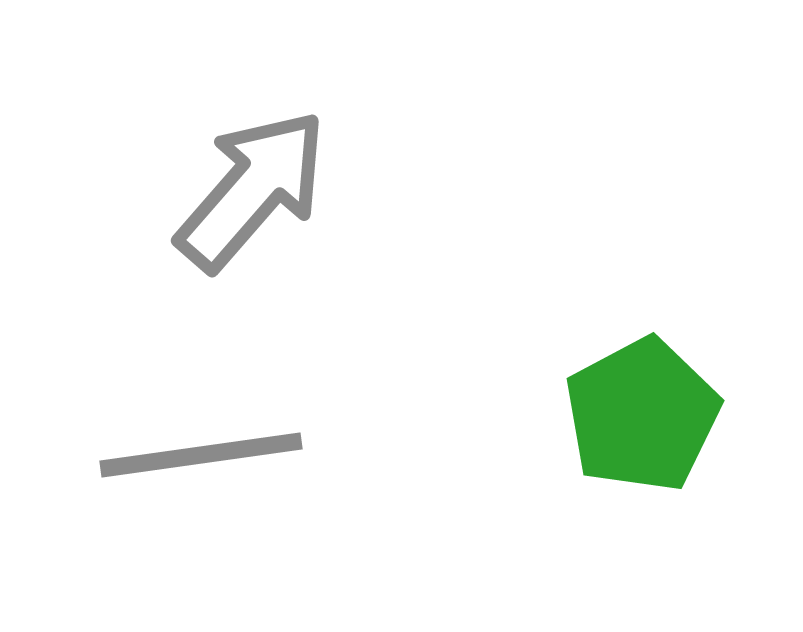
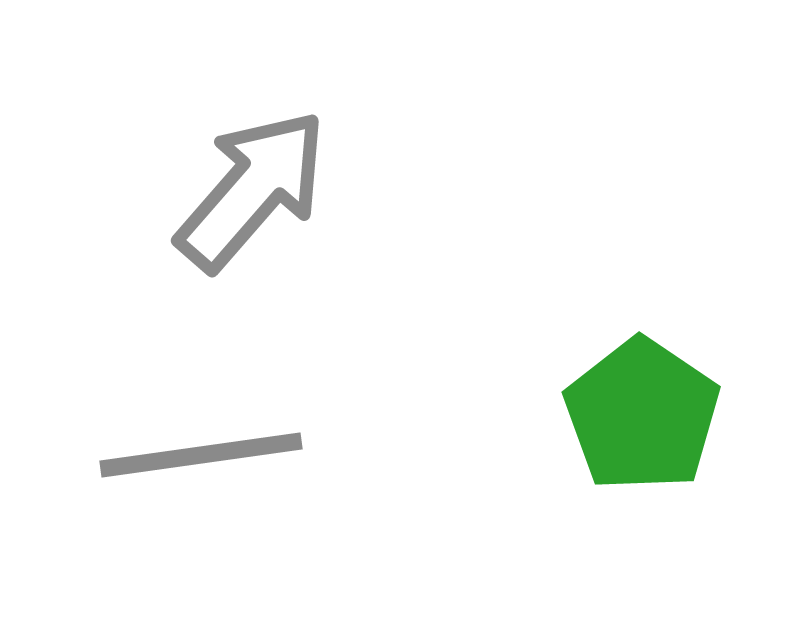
green pentagon: rotated 10 degrees counterclockwise
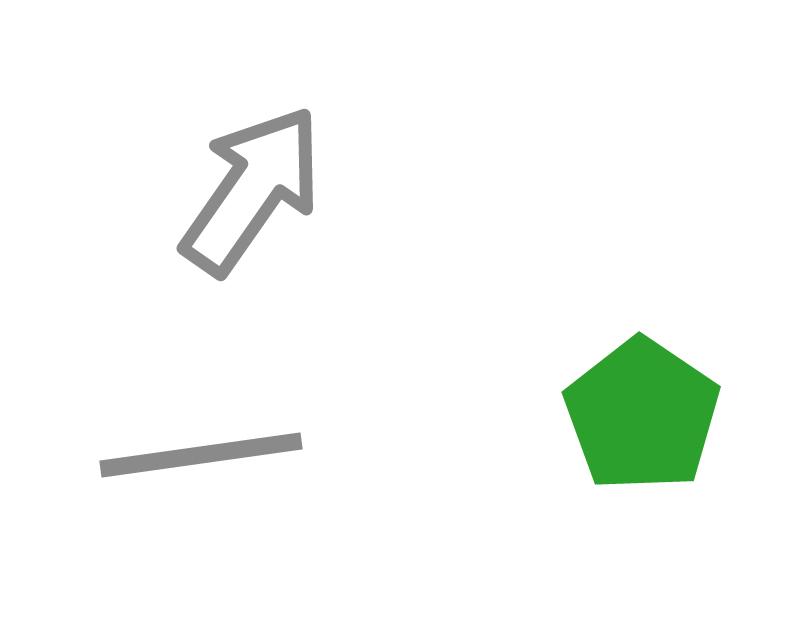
gray arrow: rotated 6 degrees counterclockwise
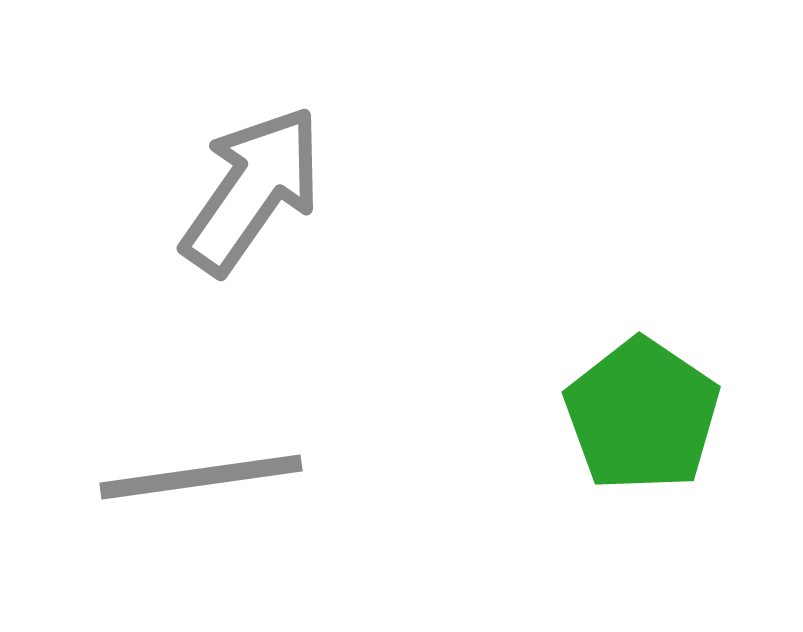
gray line: moved 22 px down
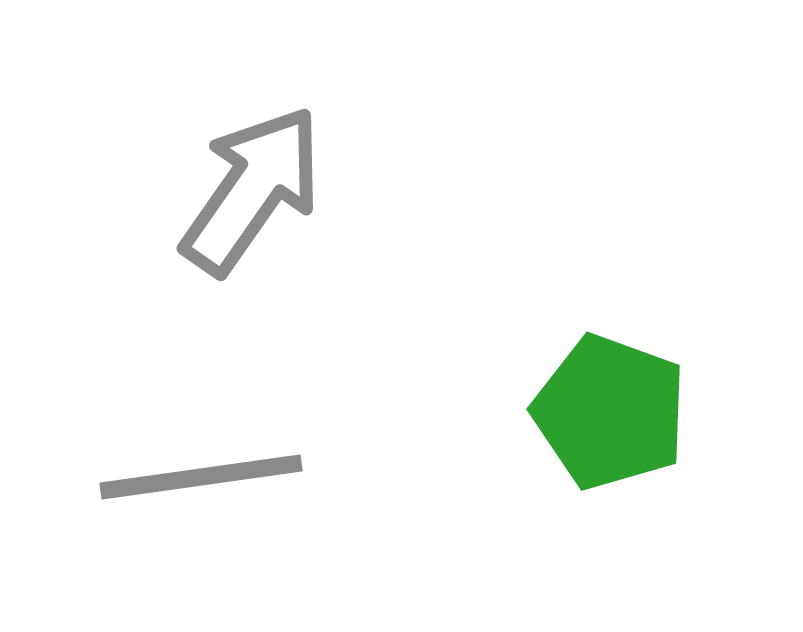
green pentagon: moved 32 px left, 3 px up; rotated 14 degrees counterclockwise
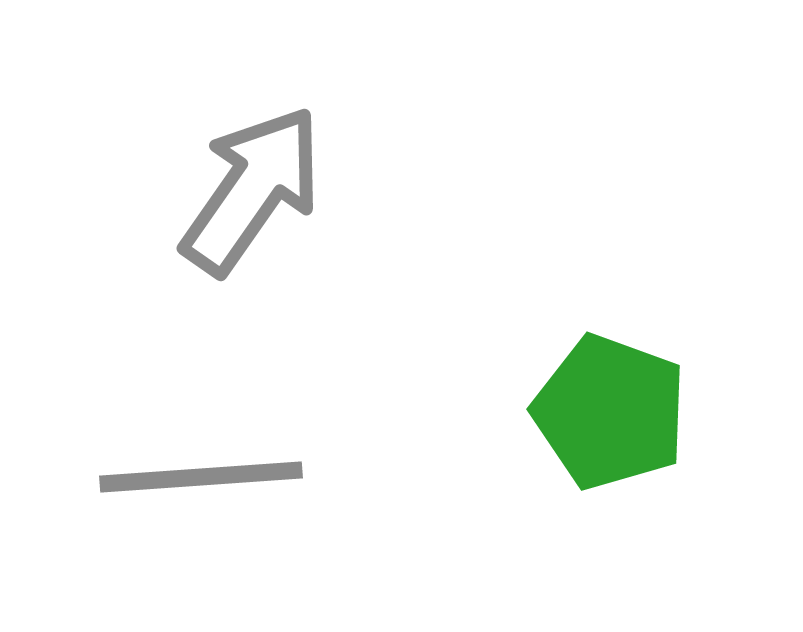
gray line: rotated 4 degrees clockwise
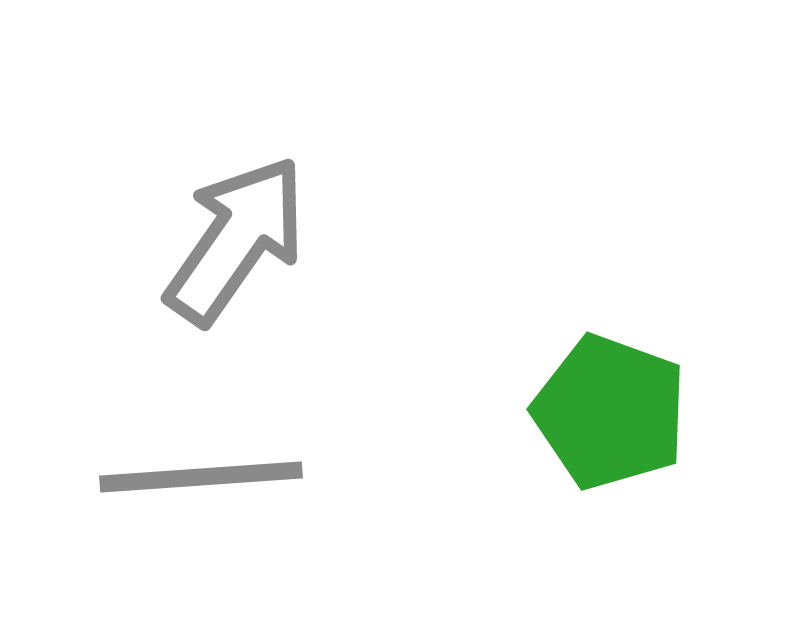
gray arrow: moved 16 px left, 50 px down
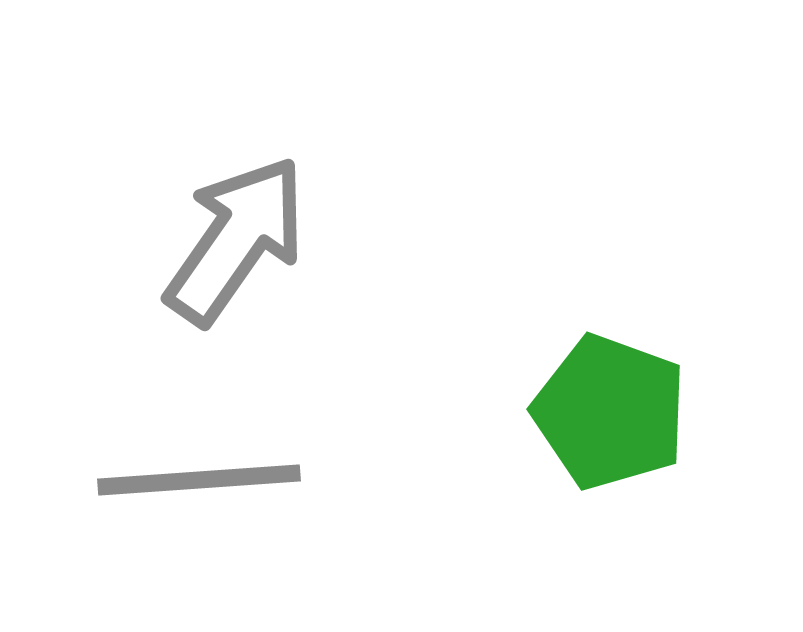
gray line: moved 2 px left, 3 px down
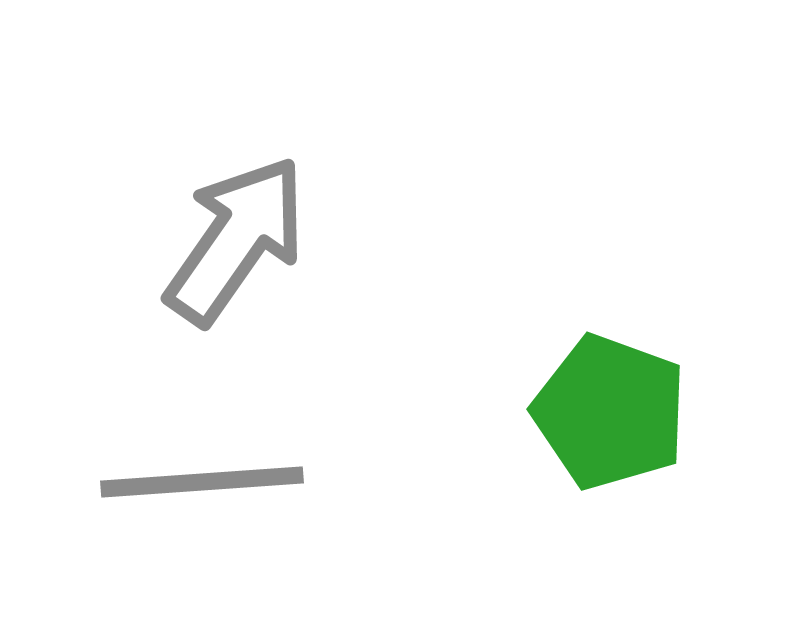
gray line: moved 3 px right, 2 px down
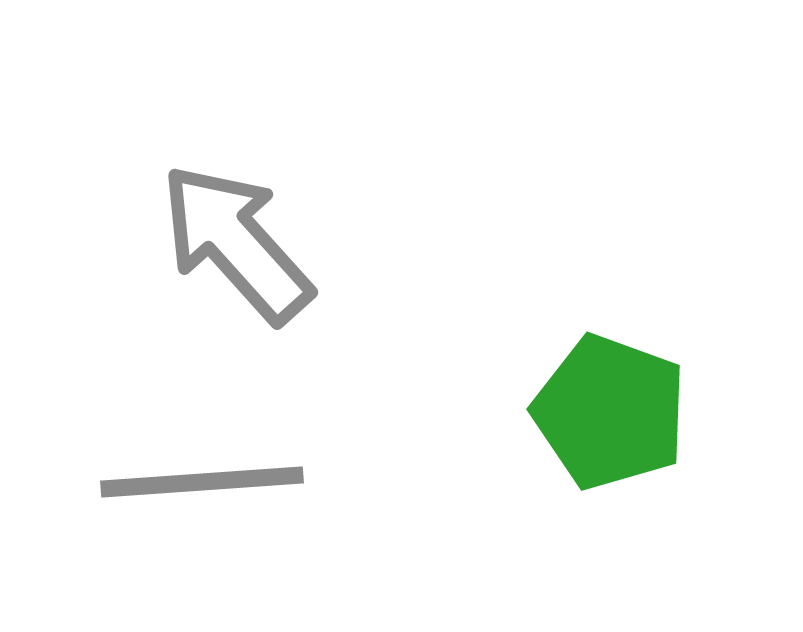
gray arrow: moved 3 px down; rotated 77 degrees counterclockwise
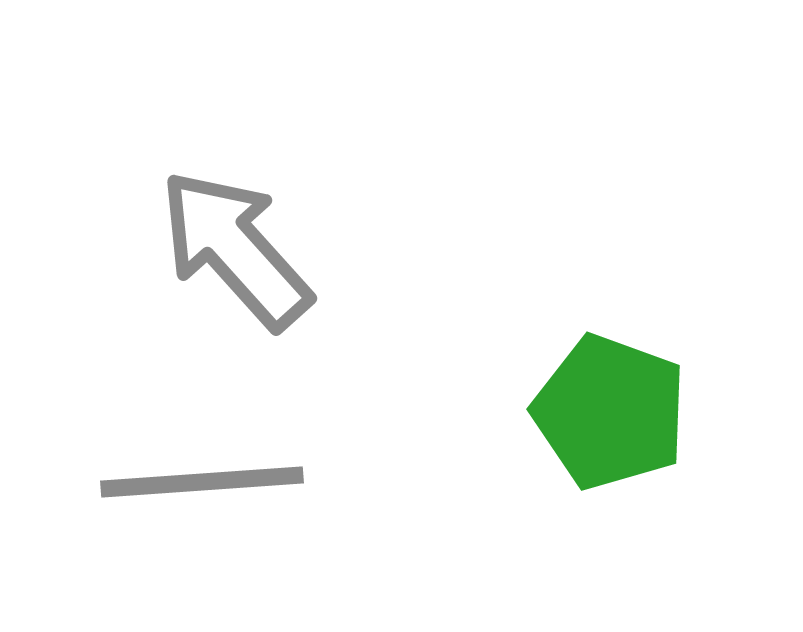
gray arrow: moved 1 px left, 6 px down
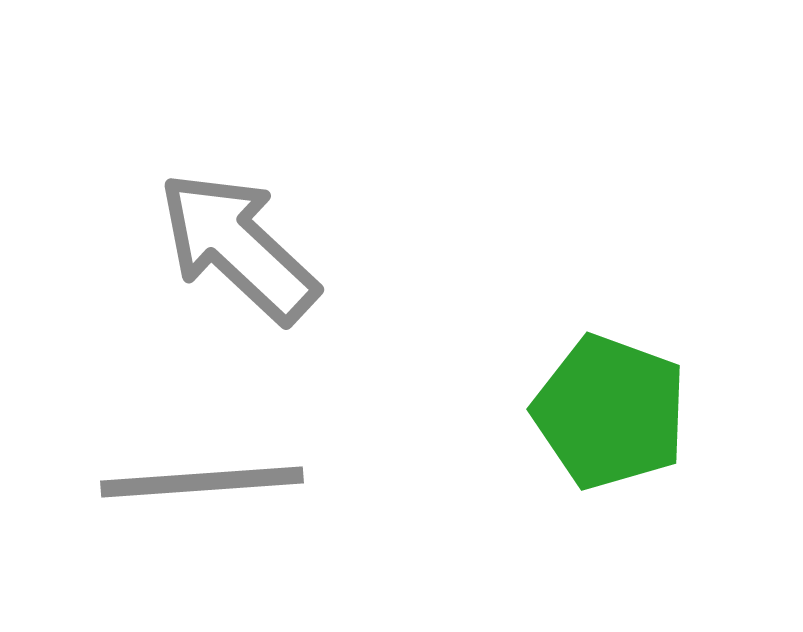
gray arrow: moved 3 px right, 2 px up; rotated 5 degrees counterclockwise
